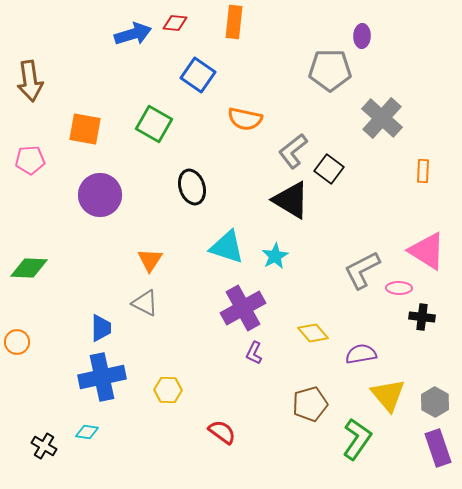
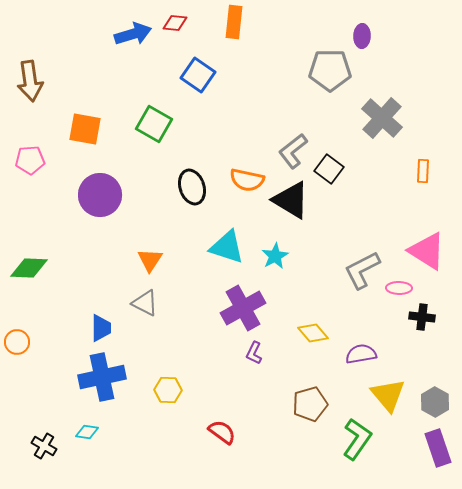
orange semicircle at (245, 119): moved 2 px right, 61 px down
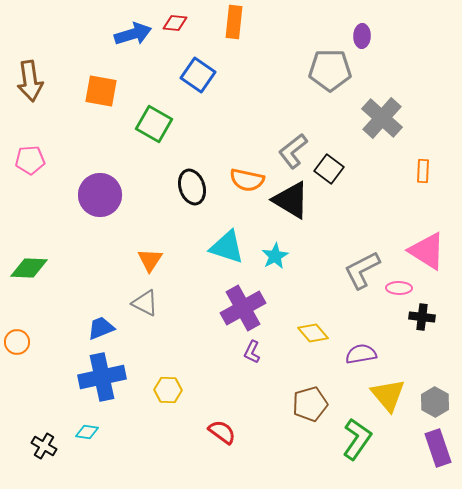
orange square at (85, 129): moved 16 px right, 38 px up
blue trapezoid at (101, 328): rotated 112 degrees counterclockwise
purple L-shape at (254, 353): moved 2 px left, 1 px up
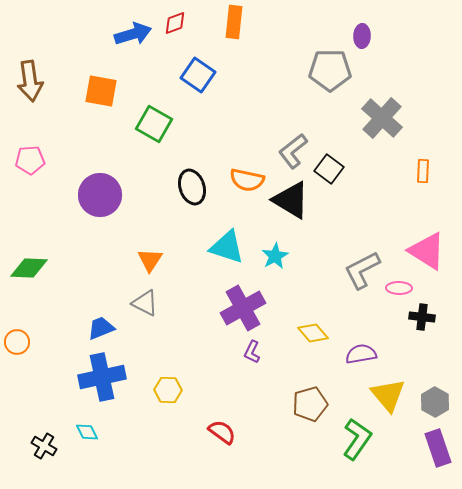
red diamond at (175, 23): rotated 25 degrees counterclockwise
cyan diamond at (87, 432): rotated 55 degrees clockwise
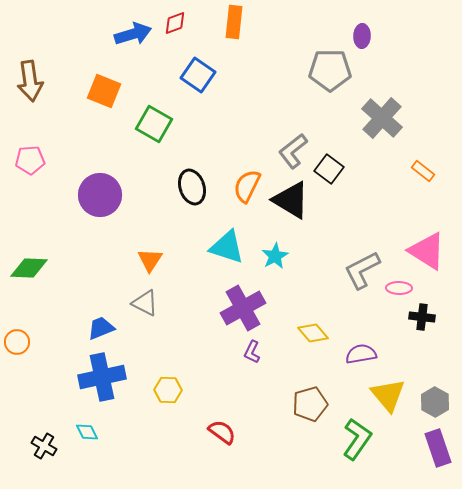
orange square at (101, 91): moved 3 px right; rotated 12 degrees clockwise
orange rectangle at (423, 171): rotated 55 degrees counterclockwise
orange semicircle at (247, 180): moved 6 px down; rotated 104 degrees clockwise
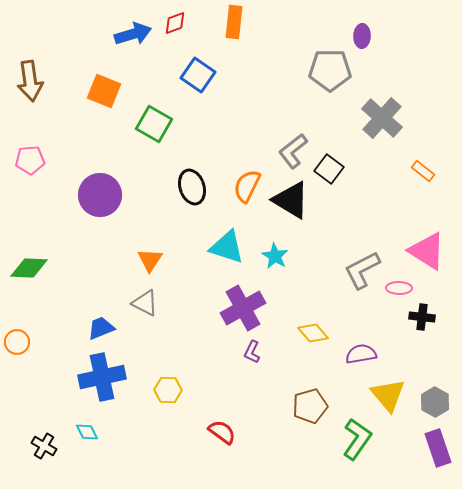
cyan star at (275, 256): rotated 12 degrees counterclockwise
brown pentagon at (310, 404): moved 2 px down
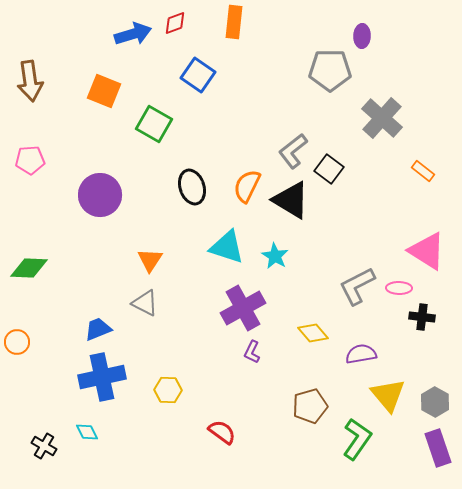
gray L-shape at (362, 270): moved 5 px left, 16 px down
blue trapezoid at (101, 328): moved 3 px left, 1 px down
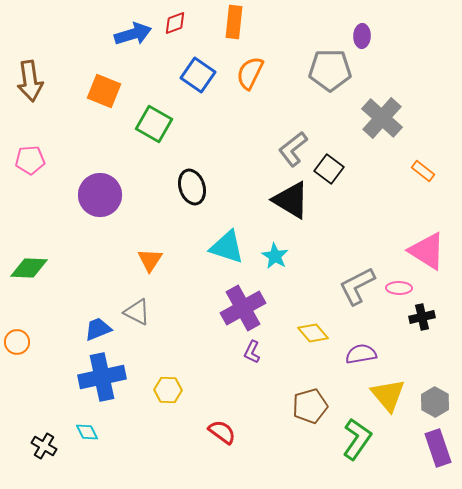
gray L-shape at (293, 151): moved 2 px up
orange semicircle at (247, 186): moved 3 px right, 113 px up
gray triangle at (145, 303): moved 8 px left, 9 px down
black cross at (422, 317): rotated 20 degrees counterclockwise
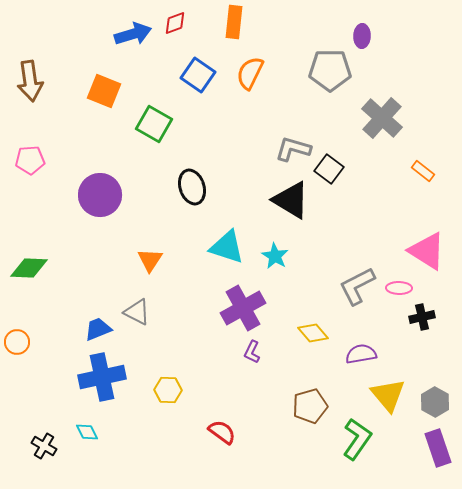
gray L-shape at (293, 149): rotated 54 degrees clockwise
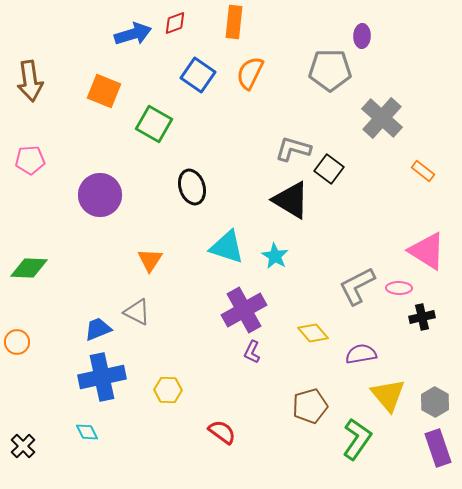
purple cross at (243, 308): moved 1 px right, 2 px down
black cross at (44, 446): moved 21 px left; rotated 15 degrees clockwise
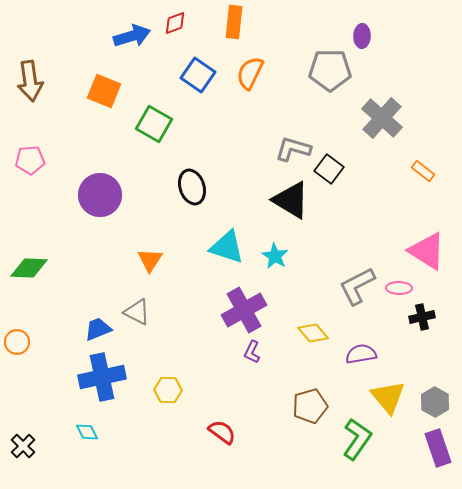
blue arrow at (133, 34): moved 1 px left, 2 px down
yellow triangle at (388, 395): moved 2 px down
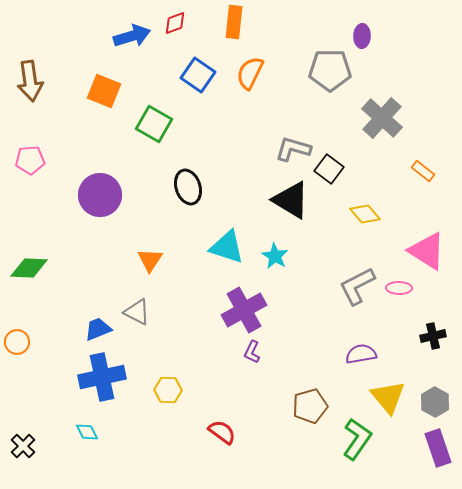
black ellipse at (192, 187): moved 4 px left
black cross at (422, 317): moved 11 px right, 19 px down
yellow diamond at (313, 333): moved 52 px right, 119 px up
